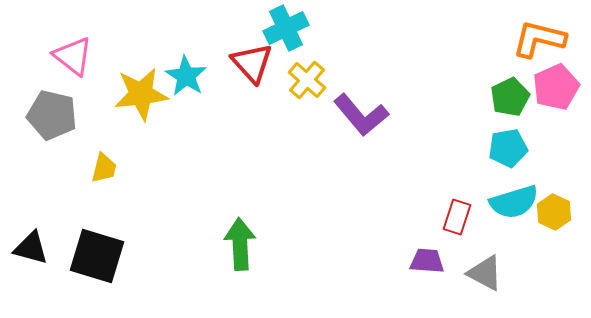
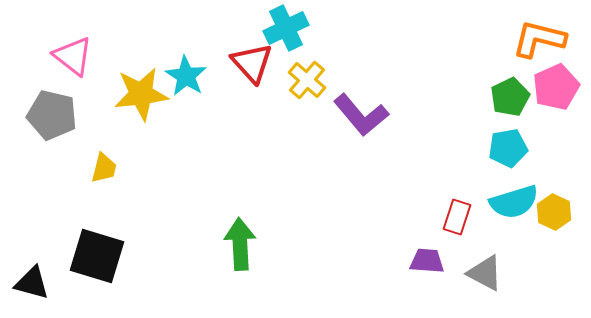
black triangle: moved 1 px right, 35 px down
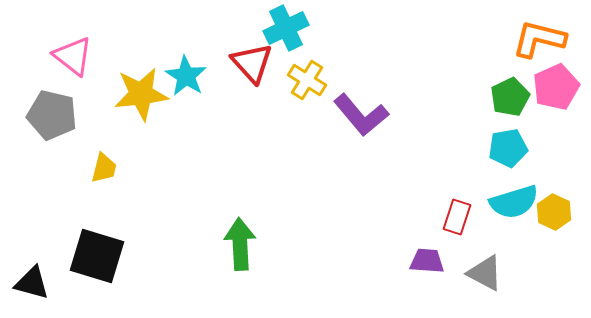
yellow cross: rotated 9 degrees counterclockwise
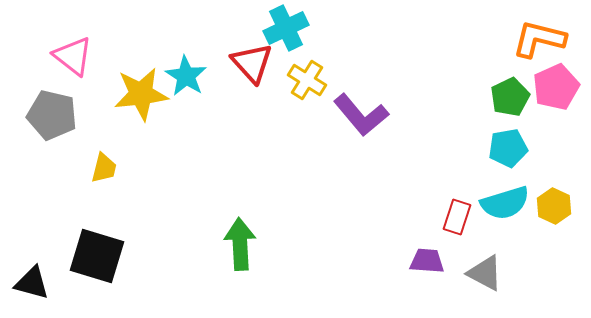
cyan semicircle: moved 9 px left, 1 px down
yellow hexagon: moved 6 px up
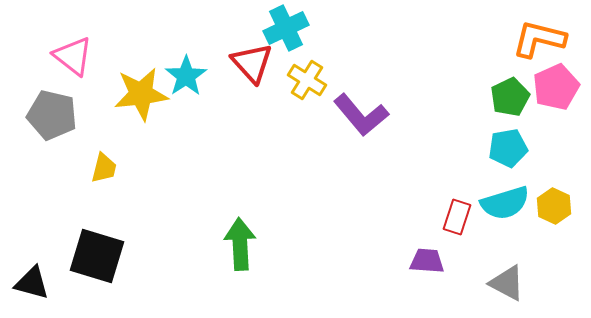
cyan star: rotated 6 degrees clockwise
gray triangle: moved 22 px right, 10 px down
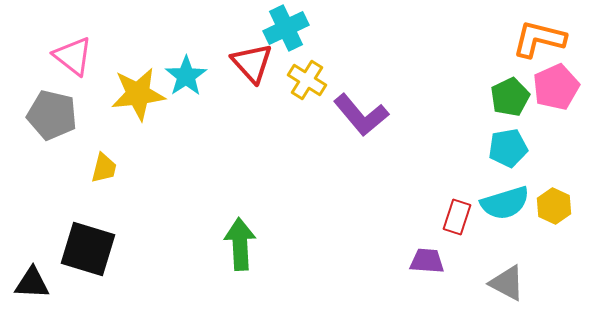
yellow star: moved 3 px left
black square: moved 9 px left, 7 px up
black triangle: rotated 12 degrees counterclockwise
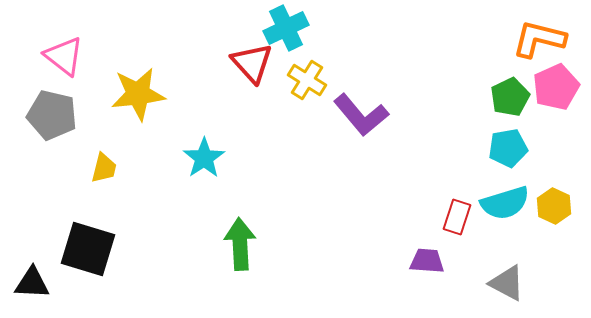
pink triangle: moved 9 px left
cyan star: moved 18 px right, 82 px down
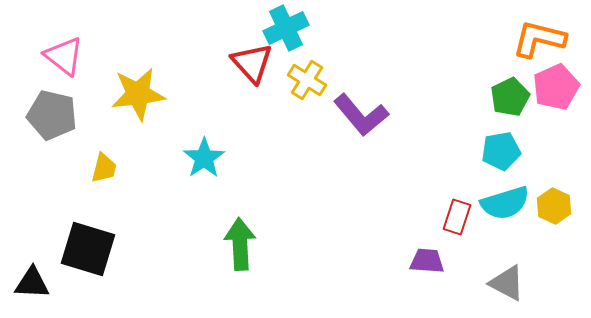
cyan pentagon: moved 7 px left, 3 px down
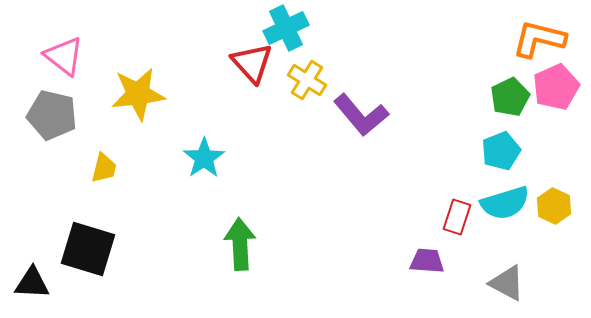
cyan pentagon: rotated 12 degrees counterclockwise
